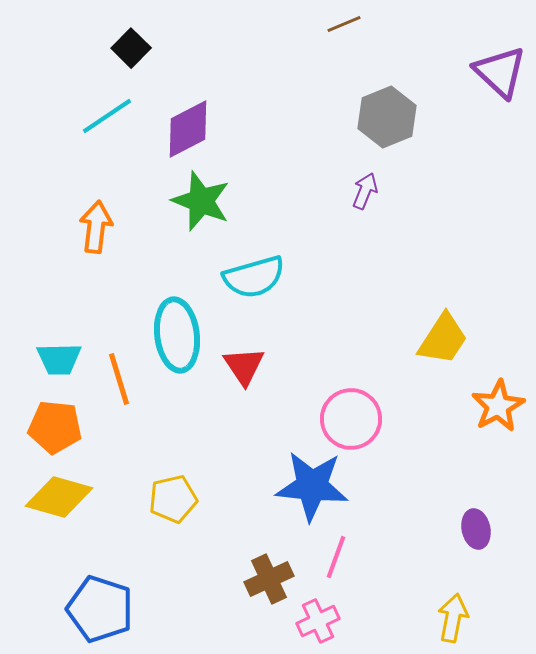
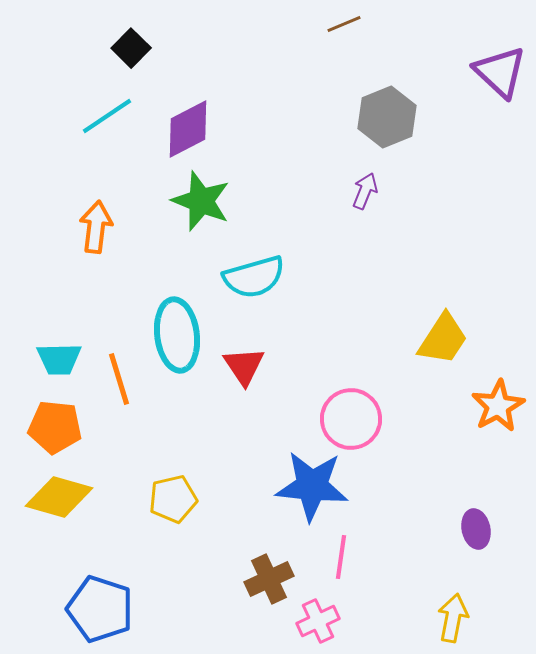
pink line: moved 5 px right; rotated 12 degrees counterclockwise
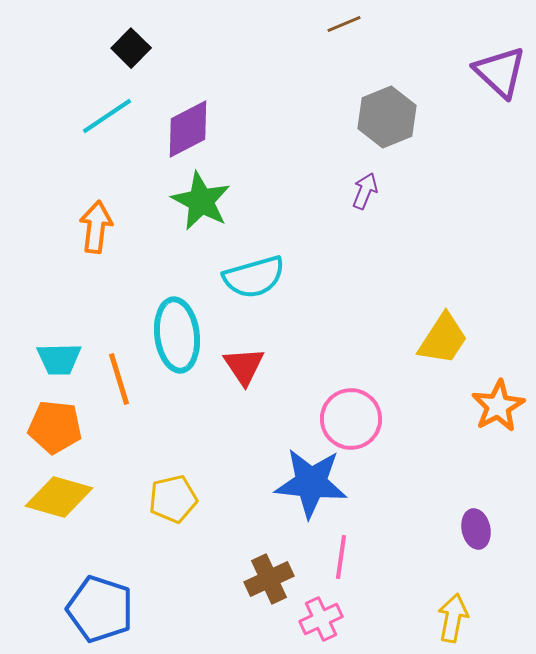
green star: rotated 6 degrees clockwise
blue star: moved 1 px left, 3 px up
pink cross: moved 3 px right, 2 px up
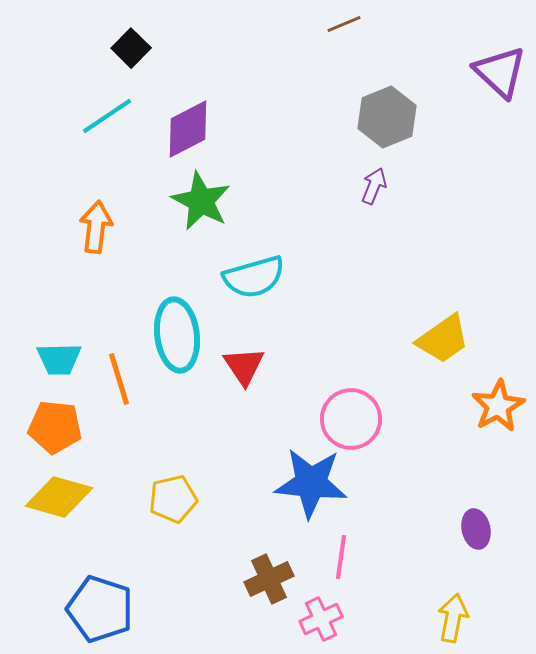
purple arrow: moved 9 px right, 5 px up
yellow trapezoid: rotated 22 degrees clockwise
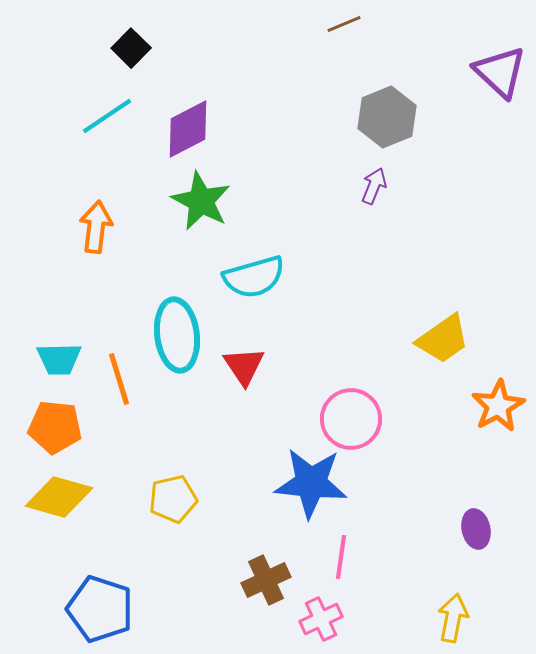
brown cross: moved 3 px left, 1 px down
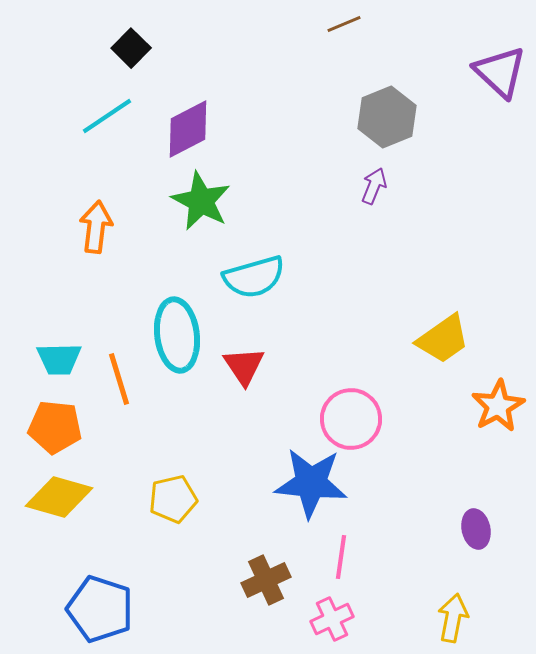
pink cross: moved 11 px right
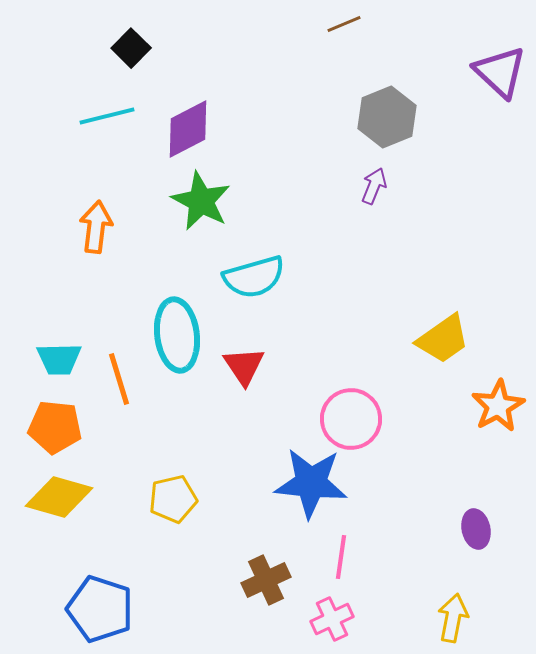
cyan line: rotated 20 degrees clockwise
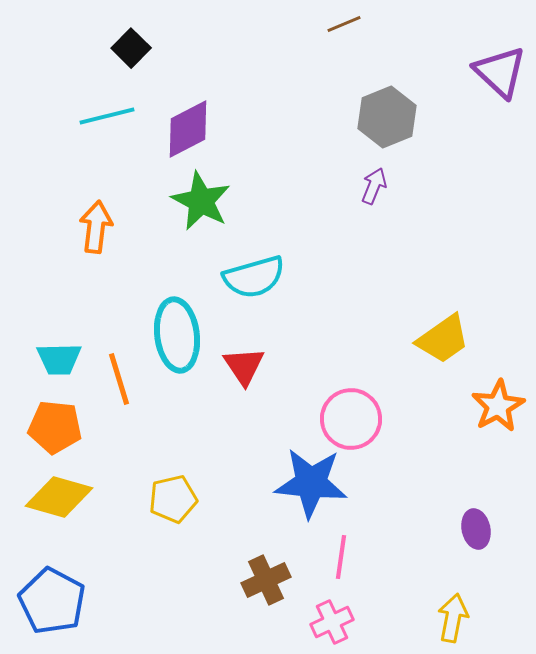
blue pentagon: moved 48 px left, 8 px up; rotated 10 degrees clockwise
pink cross: moved 3 px down
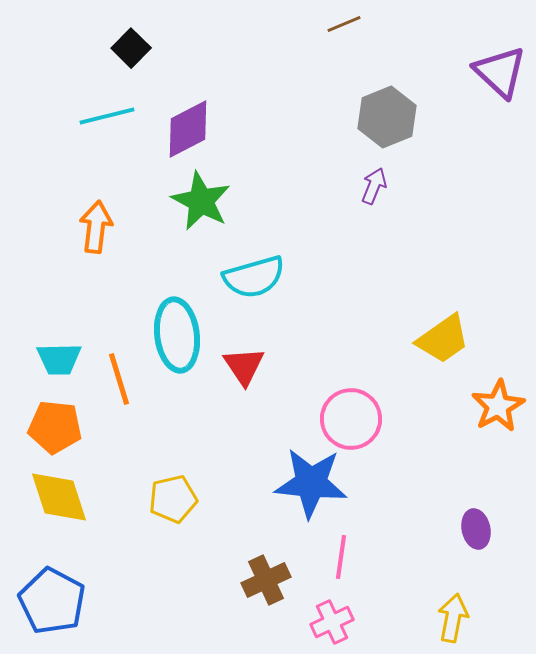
yellow diamond: rotated 56 degrees clockwise
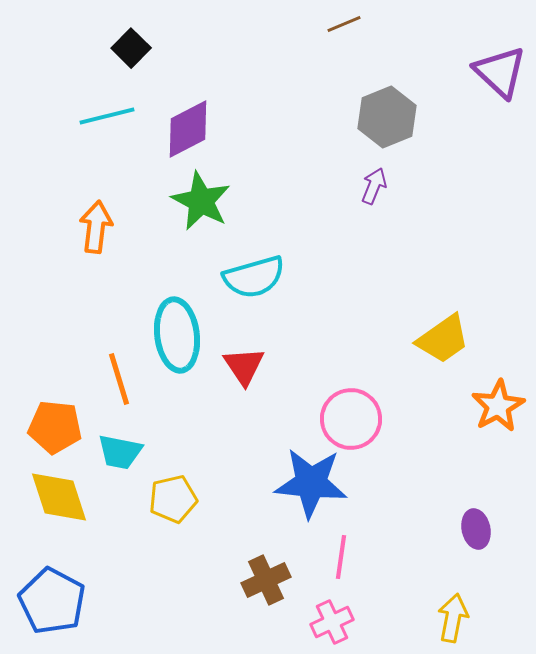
cyan trapezoid: moved 61 px right, 93 px down; rotated 12 degrees clockwise
